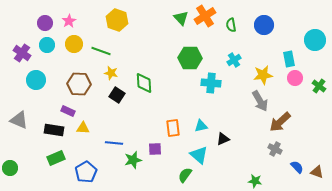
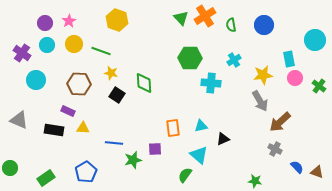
green rectangle at (56, 158): moved 10 px left, 20 px down; rotated 12 degrees counterclockwise
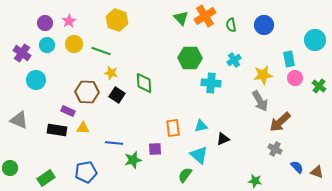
brown hexagon at (79, 84): moved 8 px right, 8 px down
black rectangle at (54, 130): moved 3 px right
blue pentagon at (86, 172): rotated 20 degrees clockwise
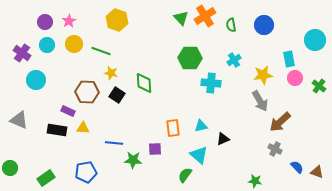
purple circle at (45, 23): moved 1 px up
green star at (133, 160): rotated 18 degrees clockwise
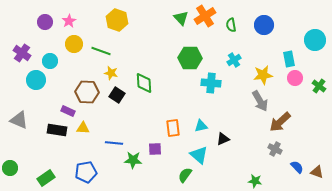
cyan circle at (47, 45): moved 3 px right, 16 px down
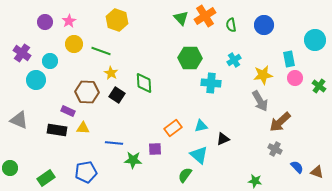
yellow star at (111, 73): rotated 16 degrees clockwise
orange rectangle at (173, 128): rotated 60 degrees clockwise
